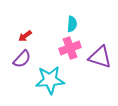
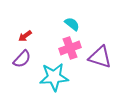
cyan semicircle: rotated 56 degrees counterclockwise
cyan star: moved 4 px right, 3 px up
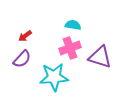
cyan semicircle: moved 1 px right, 1 px down; rotated 28 degrees counterclockwise
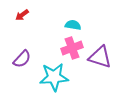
red arrow: moved 3 px left, 21 px up
pink cross: moved 2 px right
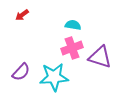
purple semicircle: moved 1 px left, 13 px down
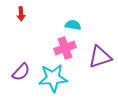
red arrow: moved 1 px left, 1 px up; rotated 56 degrees counterclockwise
pink cross: moved 7 px left
purple triangle: rotated 35 degrees counterclockwise
cyan star: moved 1 px left, 1 px down
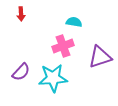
cyan semicircle: moved 1 px right, 3 px up
pink cross: moved 2 px left, 2 px up
